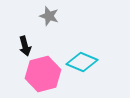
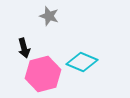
black arrow: moved 1 px left, 2 px down
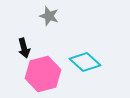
cyan diamond: moved 3 px right; rotated 20 degrees clockwise
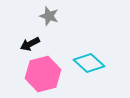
black arrow: moved 6 px right, 4 px up; rotated 78 degrees clockwise
cyan diamond: moved 4 px right, 1 px down
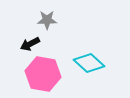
gray star: moved 2 px left, 4 px down; rotated 18 degrees counterclockwise
pink hexagon: rotated 24 degrees clockwise
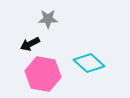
gray star: moved 1 px right, 1 px up
